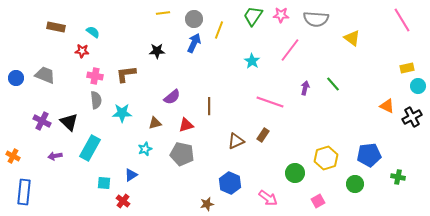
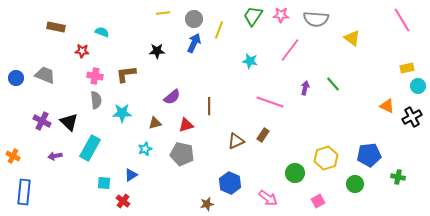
cyan semicircle at (93, 32): moved 9 px right; rotated 16 degrees counterclockwise
cyan star at (252, 61): moved 2 px left; rotated 21 degrees counterclockwise
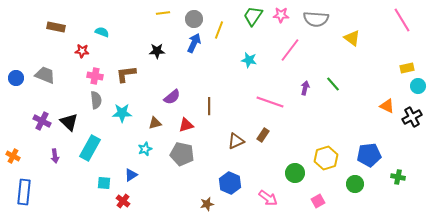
cyan star at (250, 61): moved 1 px left, 1 px up
purple arrow at (55, 156): rotated 88 degrees counterclockwise
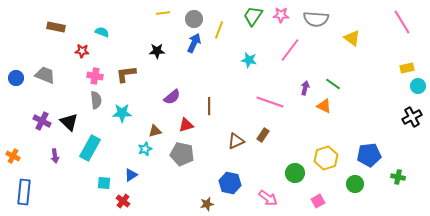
pink line at (402, 20): moved 2 px down
green line at (333, 84): rotated 14 degrees counterclockwise
orange triangle at (387, 106): moved 63 px left
brown triangle at (155, 123): moved 8 px down
blue hexagon at (230, 183): rotated 10 degrees counterclockwise
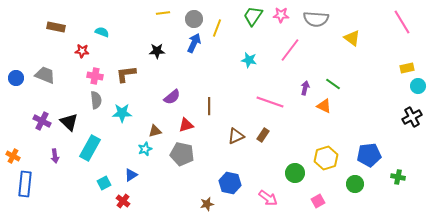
yellow line at (219, 30): moved 2 px left, 2 px up
brown triangle at (236, 141): moved 5 px up
cyan square at (104, 183): rotated 32 degrees counterclockwise
blue rectangle at (24, 192): moved 1 px right, 8 px up
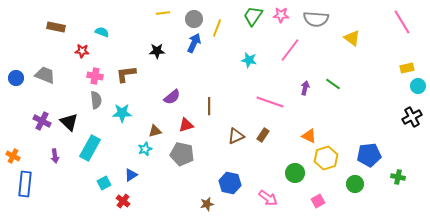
orange triangle at (324, 106): moved 15 px left, 30 px down
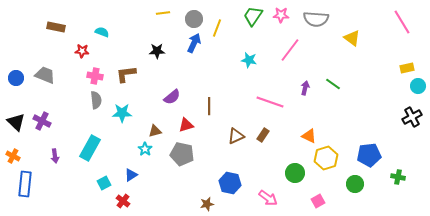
black triangle at (69, 122): moved 53 px left
cyan star at (145, 149): rotated 16 degrees counterclockwise
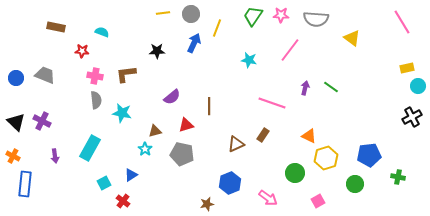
gray circle at (194, 19): moved 3 px left, 5 px up
green line at (333, 84): moved 2 px left, 3 px down
pink line at (270, 102): moved 2 px right, 1 px down
cyan star at (122, 113): rotated 12 degrees clockwise
brown triangle at (236, 136): moved 8 px down
blue hexagon at (230, 183): rotated 25 degrees clockwise
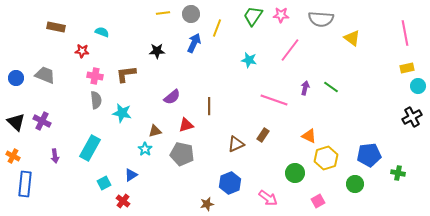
gray semicircle at (316, 19): moved 5 px right
pink line at (402, 22): moved 3 px right, 11 px down; rotated 20 degrees clockwise
pink line at (272, 103): moved 2 px right, 3 px up
green cross at (398, 177): moved 4 px up
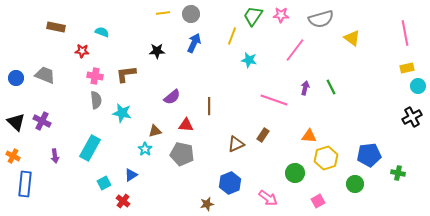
gray semicircle at (321, 19): rotated 20 degrees counterclockwise
yellow line at (217, 28): moved 15 px right, 8 px down
pink line at (290, 50): moved 5 px right
green line at (331, 87): rotated 28 degrees clockwise
red triangle at (186, 125): rotated 21 degrees clockwise
orange triangle at (309, 136): rotated 21 degrees counterclockwise
